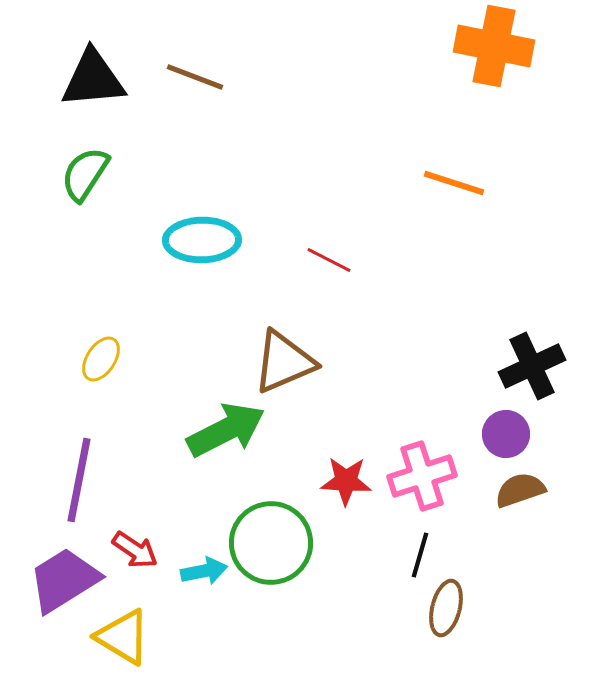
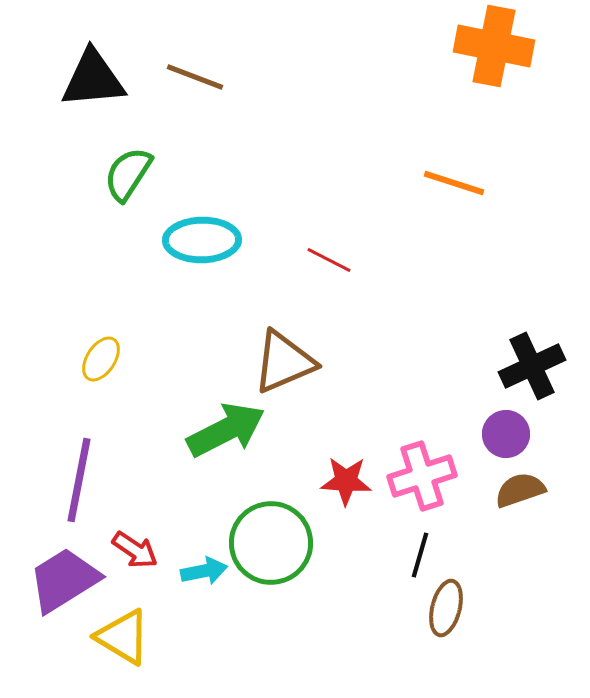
green semicircle: moved 43 px right
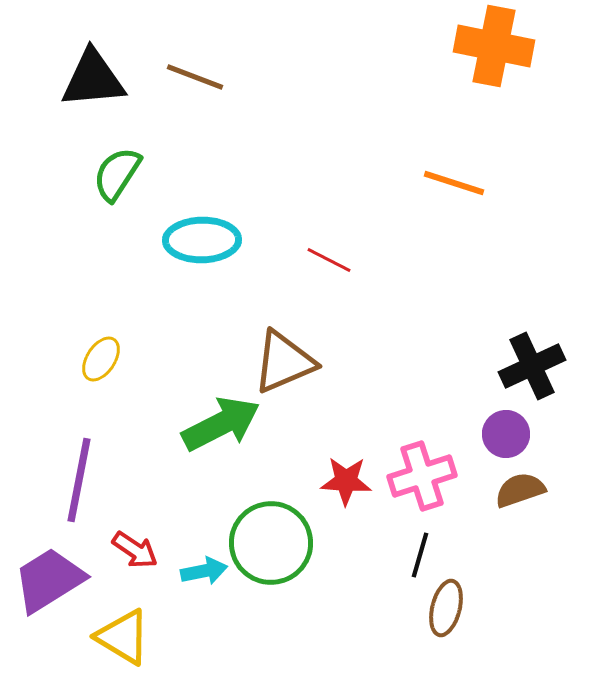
green semicircle: moved 11 px left
green arrow: moved 5 px left, 6 px up
purple trapezoid: moved 15 px left
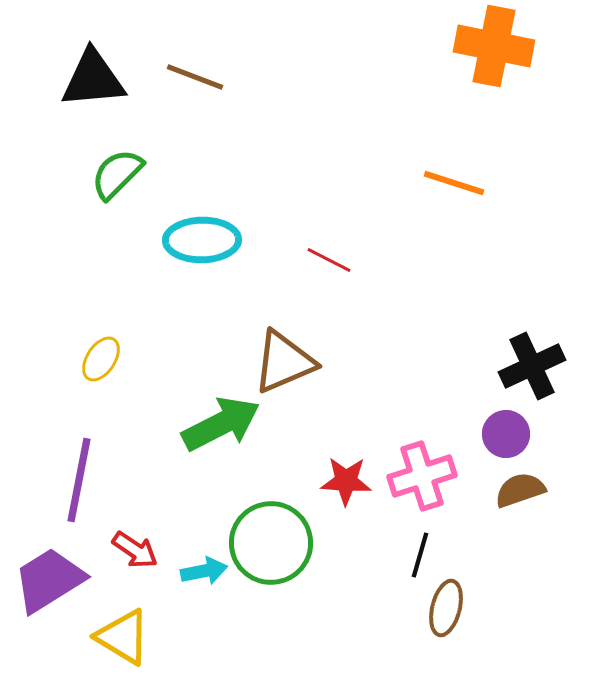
green semicircle: rotated 12 degrees clockwise
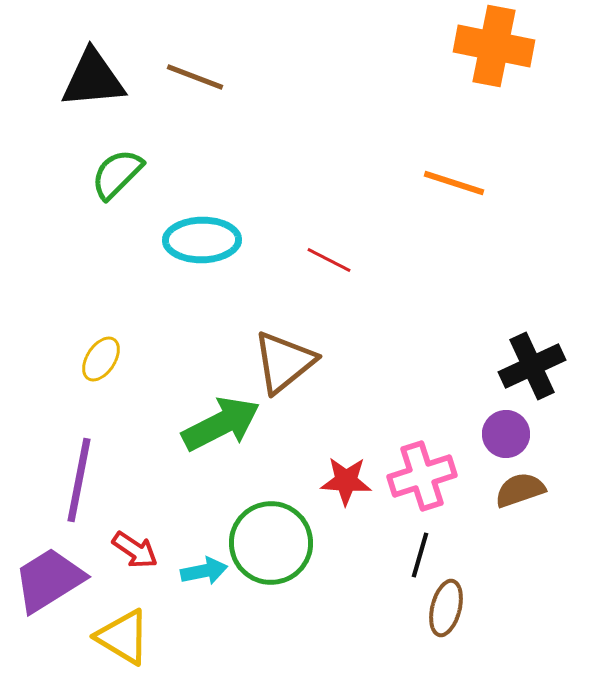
brown triangle: rotated 16 degrees counterclockwise
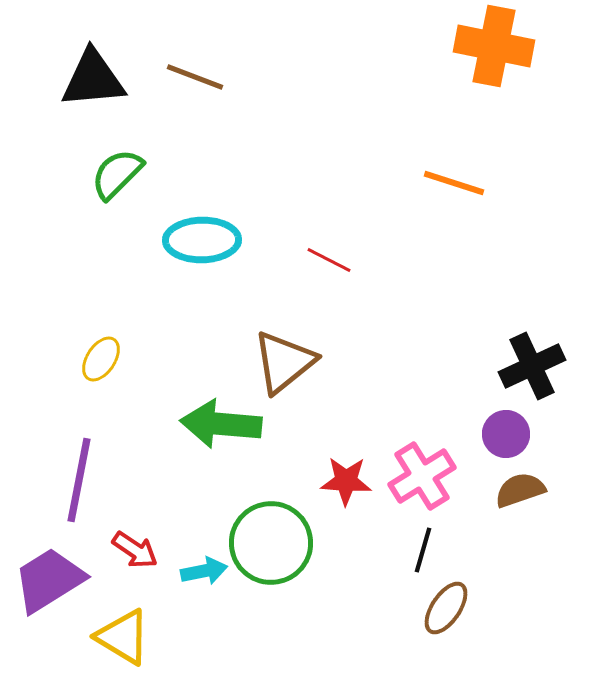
green arrow: rotated 148 degrees counterclockwise
pink cross: rotated 14 degrees counterclockwise
black line: moved 3 px right, 5 px up
brown ellipse: rotated 20 degrees clockwise
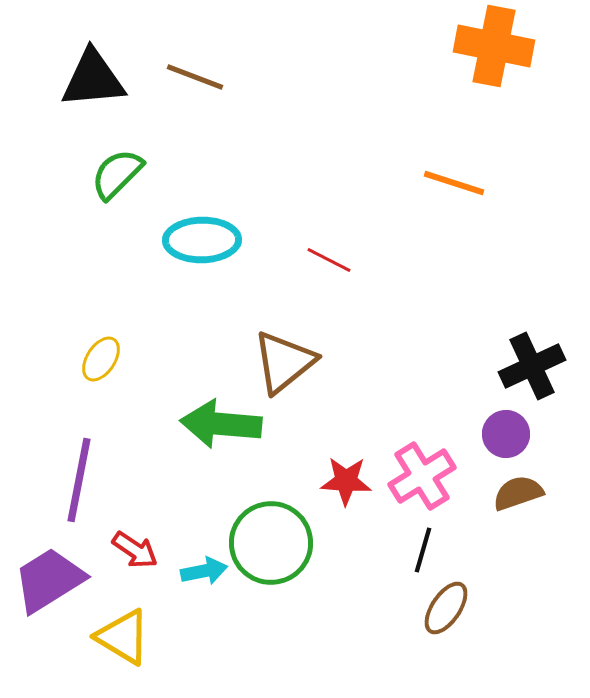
brown semicircle: moved 2 px left, 3 px down
